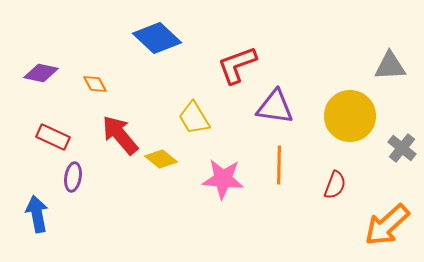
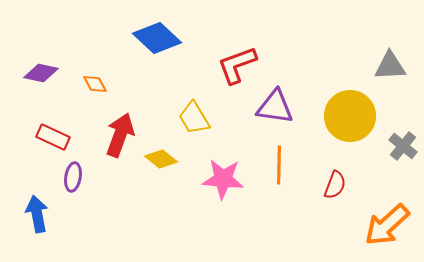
red arrow: rotated 60 degrees clockwise
gray cross: moved 1 px right, 2 px up
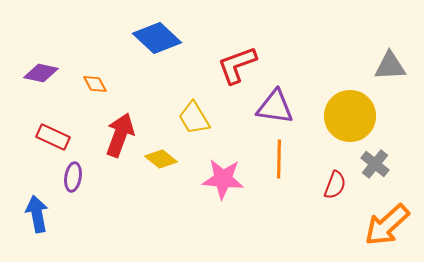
gray cross: moved 28 px left, 18 px down
orange line: moved 6 px up
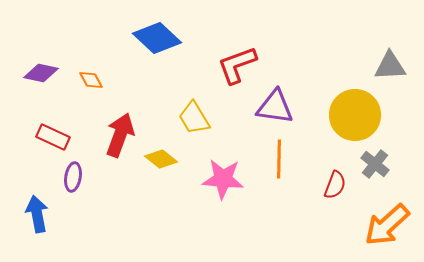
orange diamond: moved 4 px left, 4 px up
yellow circle: moved 5 px right, 1 px up
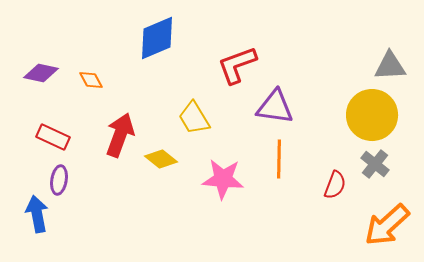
blue diamond: rotated 66 degrees counterclockwise
yellow circle: moved 17 px right
purple ellipse: moved 14 px left, 3 px down
